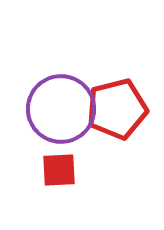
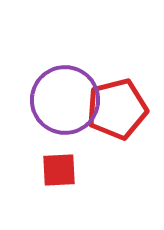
purple circle: moved 4 px right, 9 px up
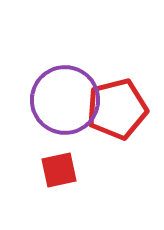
red square: rotated 9 degrees counterclockwise
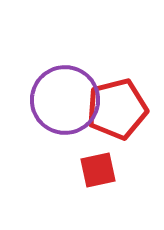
red square: moved 39 px right
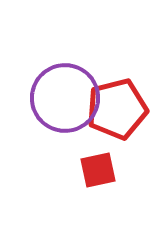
purple circle: moved 2 px up
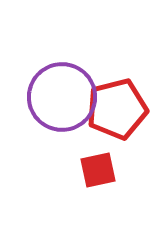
purple circle: moved 3 px left, 1 px up
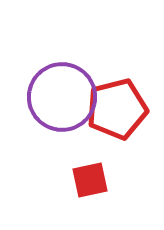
red square: moved 8 px left, 10 px down
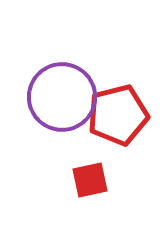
red pentagon: moved 1 px right, 6 px down
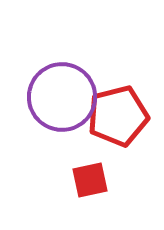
red pentagon: moved 1 px down
